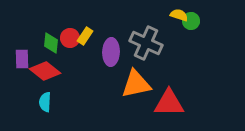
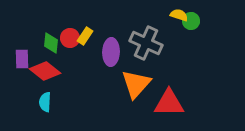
orange triangle: rotated 36 degrees counterclockwise
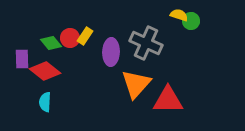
green diamond: rotated 45 degrees counterclockwise
red triangle: moved 1 px left, 3 px up
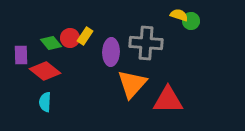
gray cross: rotated 20 degrees counterclockwise
purple rectangle: moved 1 px left, 4 px up
orange triangle: moved 4 px left
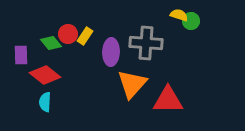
red circle: moved 2 px left, 4 px up
red diamond: moved 4 px down
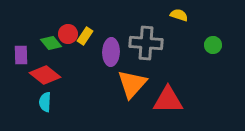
green circle: moved 22 px right, 24 px down
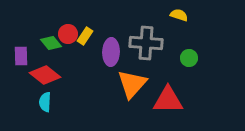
green circle: moved 24 px left, 13 px down
purple rectangle: moved 1 px down
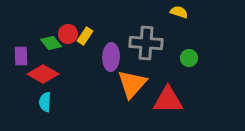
yellow semicircle: moved 3 px up
purple ellipse: moved 5 px down
red diamond: moved 2 px left, 1 px up; rotated 8 degrees counterclockwise
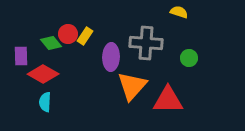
orange triangle: moved 2 px down
